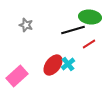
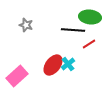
black line: rotated 20 degrees clockwise
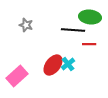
red line: rotated 32 degrees clockwise
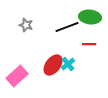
black line: moved 6 px left, 3 px up; rotated 25 degrees counterclockwise
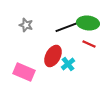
green ellipse: moved 2 px left, 6 px down
red line: rotated 24 degrees clockwise
red ellipse: moved 9 px up; rotated 10 degrees counterclockwise
pink rectangle: moved 7 px right, 4 px up; rotated 65 degrees clockwise
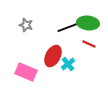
black line: moved 2 px right
pink rectangle: moved 2 px right
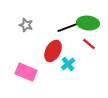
red line: rotated 16 degrees clockwise
red ellipse: moved 5 px up
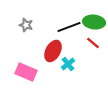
green ellipse: moved 6 px right, 1 px up
red line: moved 4 px right, 1 px up
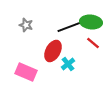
green ellipse: moved 3 px left
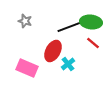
gray star: moved 1 px left, 4 px up
pink rectangle: moved 1 px right, 4 px up
